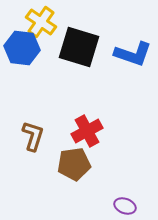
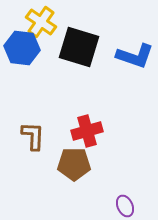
blue L-shape: moved 2 px right, 2 px down
red cross: rotated 12 degrees clockwise
brown L-shape: rotated 16 degrees counterclockwise
brown pentagon: rotated 8 degrees clockwise
purple ellipse: rotated 45 degrees clockwise
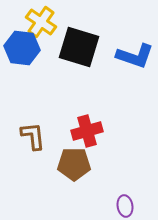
brown L-shape: rotated 8 degrees counterclockwise
purple ellipse: rotated 15 degrees clockwise
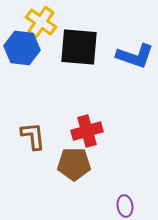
black square: rotated 12 degrees counterclockwise
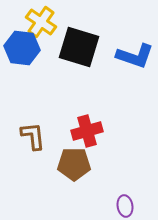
black square: rotated 12 degrees clockwise
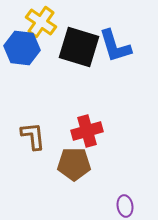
blue L-shape: moved 20 px left, 10 px up; rotated 54 degrees clockwise
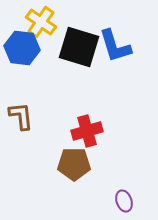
brown L-shape: moved 12 px left, 20 px up
purple ellipse: moved 1 px left, 5 px up; rotated 10 degrees counterclockwise
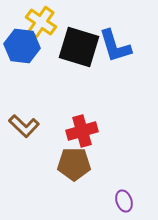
blue hexagon: moved 2 px up
brown L-shape: moved 3 px right, 10 px down; rotated 140 degrees clockwise
red cross: moved 5 px left
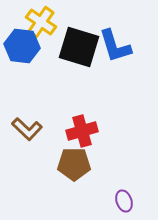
brown L-shape: moved 3 px right, 3 px down
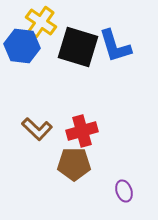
black square: moved 1 px left
brown L-shape: moved 10 px right
purple ellipse: moved 10 px up
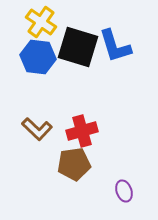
blue hexagon: moved 16 px right, 11 px down
brown pentagon: rotated 8 degrees counterclockwise
